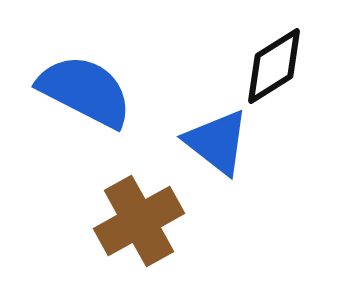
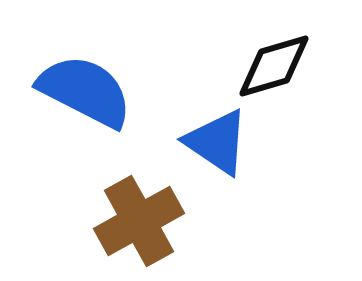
black diamond: rotated 16 degrees clockwise
blue triangle: rotated 4 degrees counterclockwise
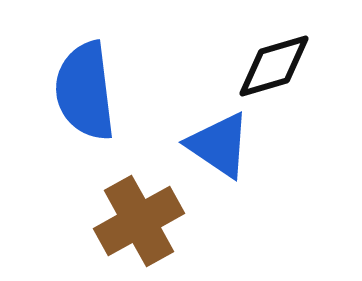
blue semicircle: rotated 124 degrees counterclockwise
blue triangle: moved 2 px right, 3 px down
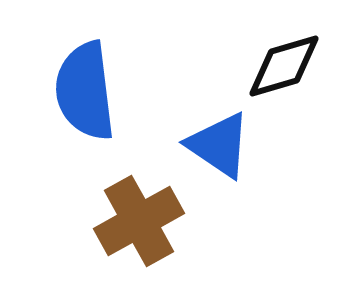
black diamond: moved 10 px right
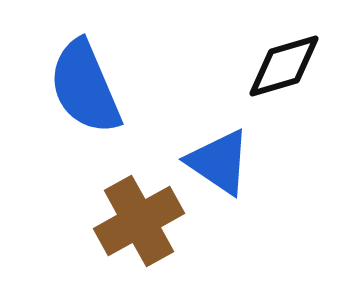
blue semicircle: moved 4 px up; rotated 16 degrees counterclockwise
blue triangle: moved 17 px down
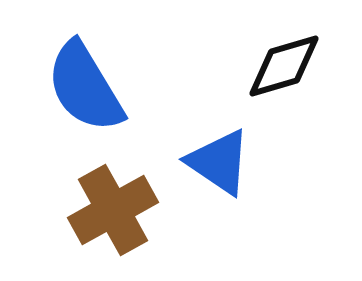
blue semicircle: rotated 8 degrees counterclockwise
brown cross: moved 26 px left, 11 px up
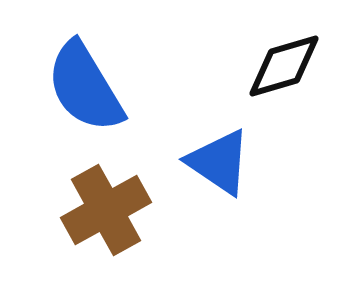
brown cross: moved 7 px left
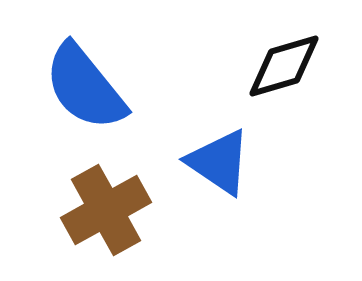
blue semicircle: rotated 8 degrees counterclockwise
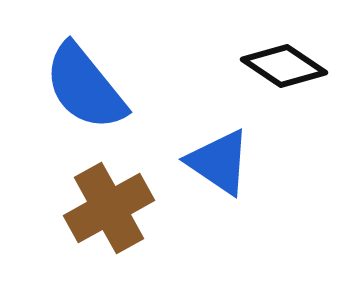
black diamond: rotated 50 degrees clockwise
brown cross: moved 3 px right, 2 px up
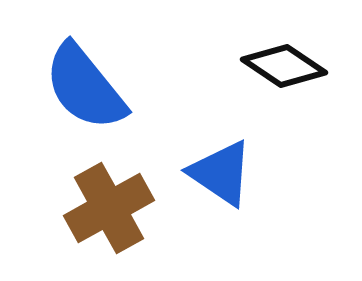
blue triangle: moved 2 px right, 11 px down
